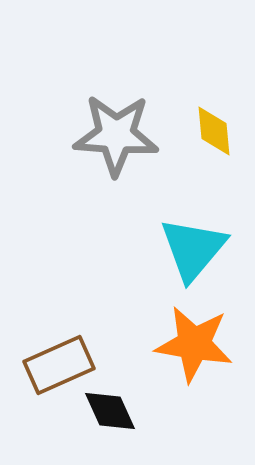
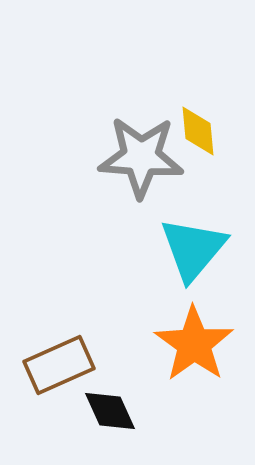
yellow diamond: moved 16 px left
gray star: moved 25 px right, 22 px down
orange star: rotated 26 degrees clockwise
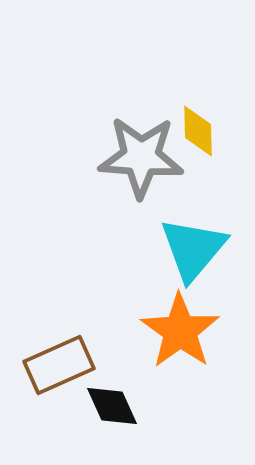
yellow diamond: rotated 4 degrees clockwise
orange star: moved 14 px left, 13 px up
black diamond: moved 2 px right, 5 px up
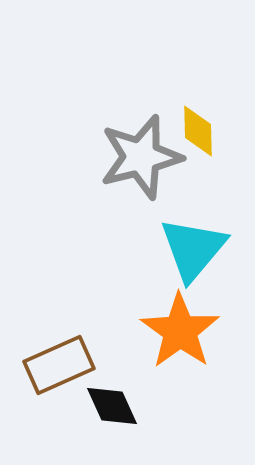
gray star: rotated 18 degrees counterclockwise
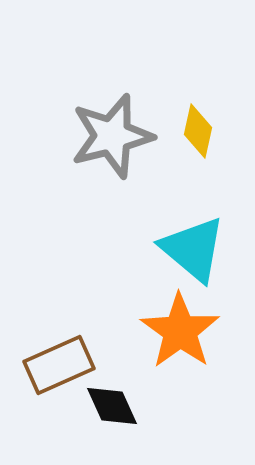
yellow diamond: rotated 14 degrees clockwise
gray star: moved 29 px left, 21 px up
cyan triangle: rotated 30 degrees counterclockwise
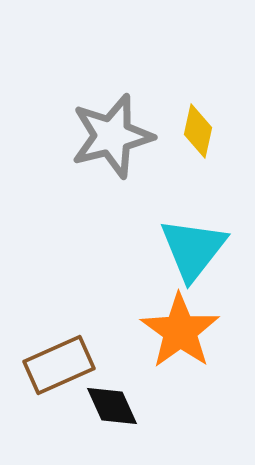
cyan triangle: rotated 28 degrees clockwise
